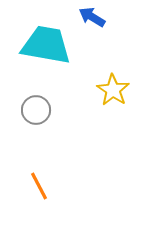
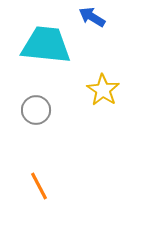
cyan trapezoid: rotated 4 degrees counterclockwise
yellow star: moved 10 px left
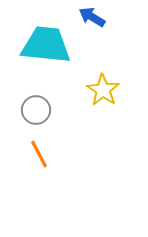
orange line: moved 32 px up
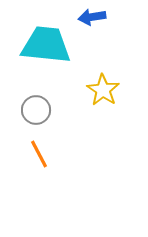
blue arrow: rotated 40 degrees counterclockwise
